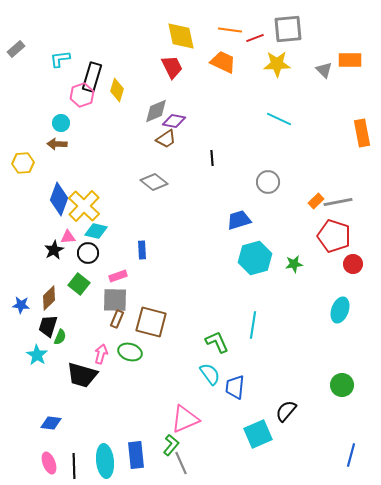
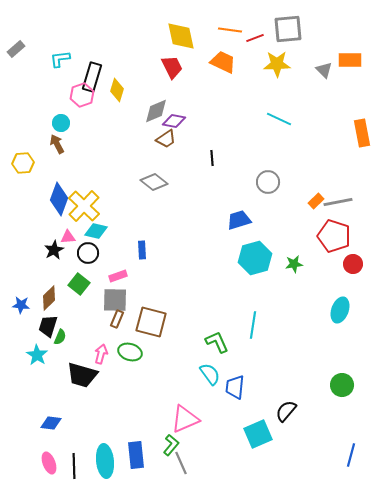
brown arrow at (57, 144): rotated 60 degrees clockwise
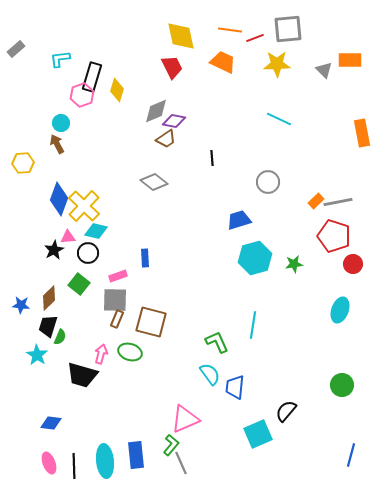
blue rectangle at (142, 250): moved 3 px right, 8 px down
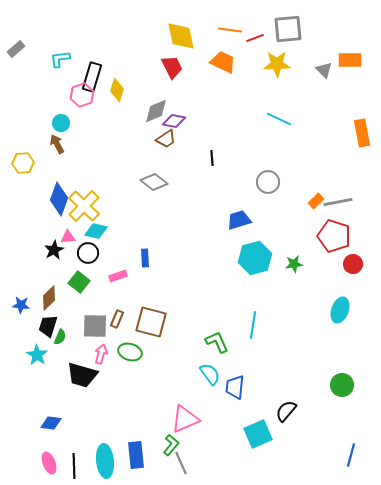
green square at (79, 284): moved 2 px up
gray square at (115, 300): moved 20 px left, 26 px down
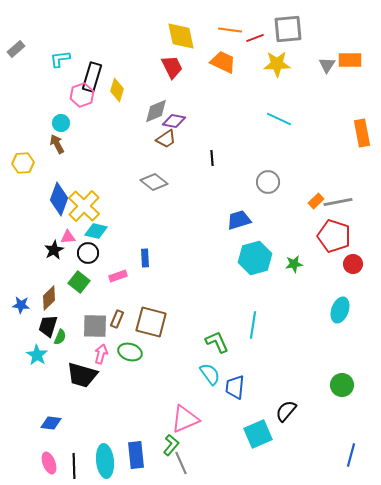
gray triangle at (324, 70): moved 3 px right, 5 px up; rotated 18 degrees clockwise
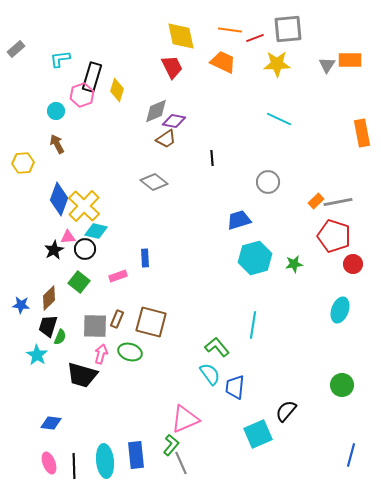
cyan circle at (61, 123): moved 5 px left, 12 px up
black circle at (88, 253): moved 3 px left, 4 px up
green L-shape at (217, 342): moved 5 px down; rotated 15 degrees counterclockwise
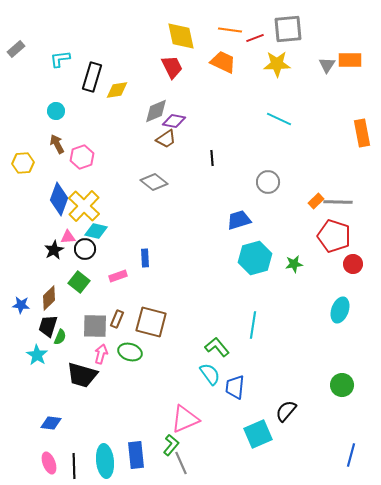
yellow diamond at (117, 90): rotated 65 degrees clockwise
pink hexagon at (82, 95): moved 62 px down
gray line at (338, 202): rotated 12 degrees clockwise
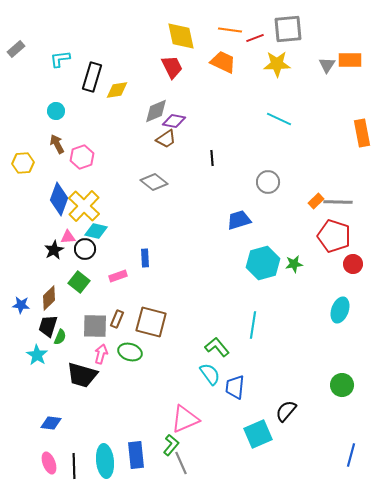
cyan hexagon at (255, 258): moved 8 px right, 5 px down
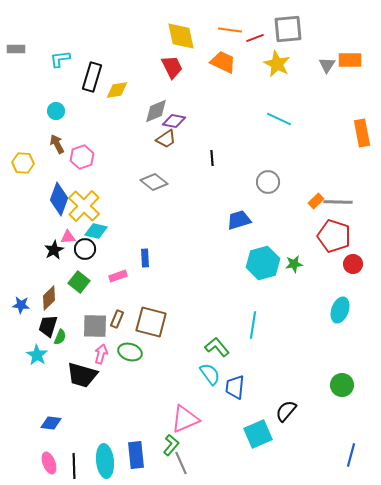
gray rectangle at (16, 49): rotated 42 degrees clockwise
yellow star at (277, 64): rotated 28 degrees clockwise
yellow hexagon at (23, 163): rotated 10 degrees clockwise
